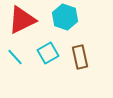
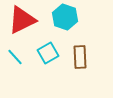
brown rectangle: rotated 10 degrees clockwise
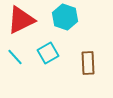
red triangle: moved 1 px left
brown rectangle: moved 8 px right, 6 px down
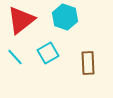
red triangle: rotated 12 degrees counterclockwise
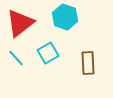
red triangle: moved 1 px left, 3 px down
cyan line: moved 1 px right, 1 px down
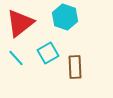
brown rectangle: moved 13 px left, 4 px down
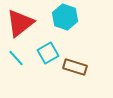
brown rectangle: rotated 70 degrees counterclockwise
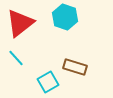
cyan square: moved 29 px down
